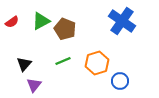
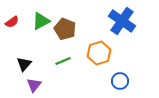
orange hexagon: moved 2 px right, 10 px up
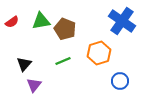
green triangle: rotated 18 degrees clockwise
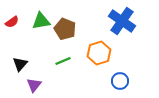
black triangle: moved 4 px left
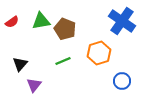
blue circle: moved 2 px right
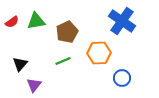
green triangle: moved 5 px left
brown pentagon: moved 2 px right, 3 px down; rotated 25 degrees clockwise
orange hexagon: rotated 15 degrees clockwise
blue circle: moved 3 px up
